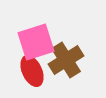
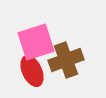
brown cross: rotated 12 degrees clockwise
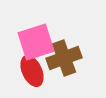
brown cross: moved 2 px left, 2 px up
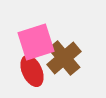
brown cross: rotated 20 degrees counterclockwise
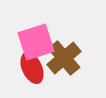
red ellipse: moved 3 px up
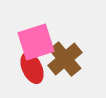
brown cross: moved 1 px right, 1 px down
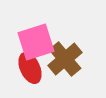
red ellipse: moved 2 px left
